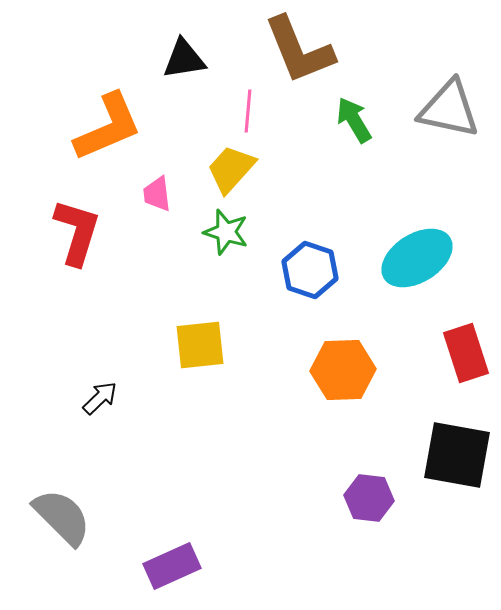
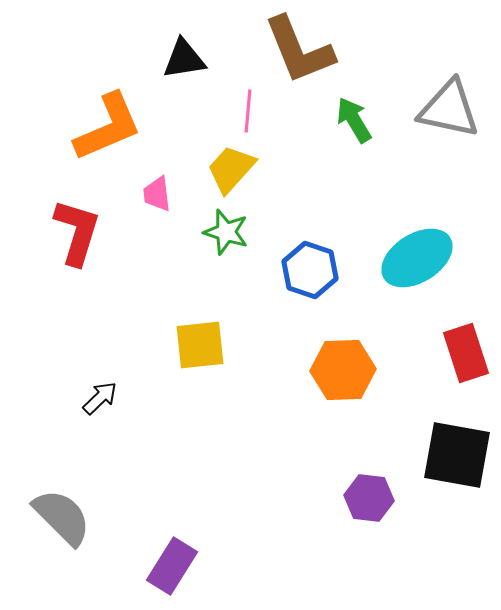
purple rectangle: rotated 34 degrees counterclockwise
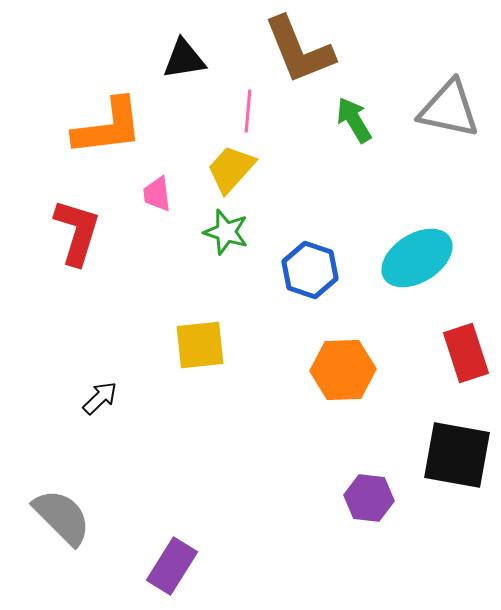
orange L-shape: rotated 16 degrees clockwise
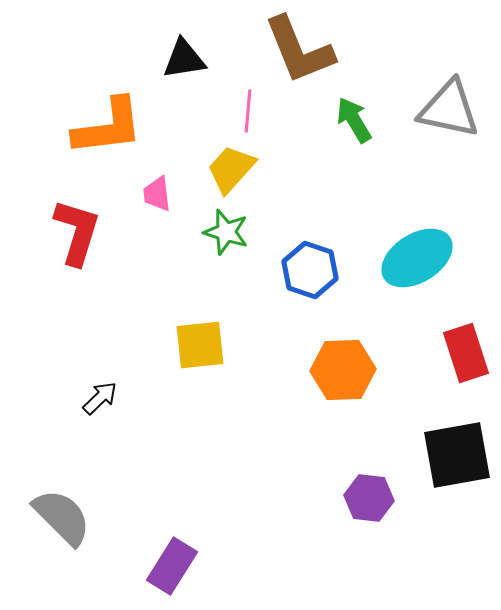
black square: rotated 20 degrees counterclockwise
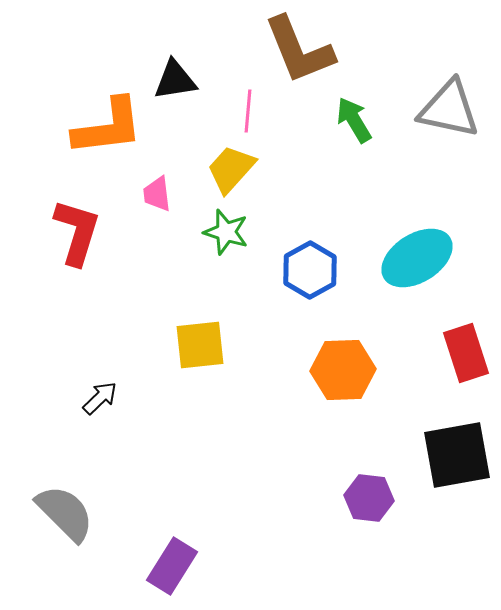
black triangle: moved 9 px left, 21 px down
blue hexagon: rotated 12 degrees clockwise
gray semicircle: moved 3 px right, 4 px up
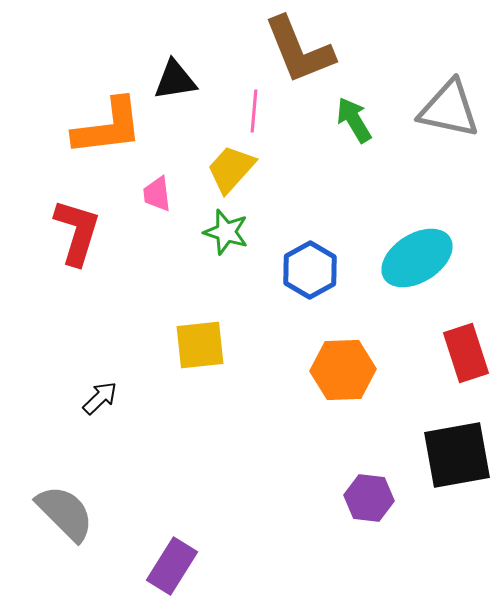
pink line: moved 6 px right
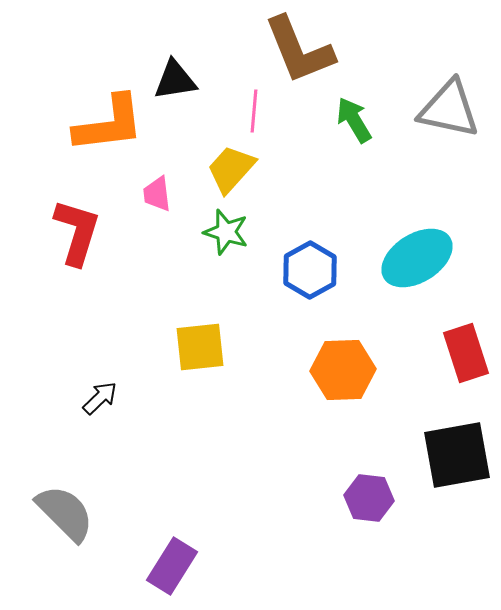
orange L-shape: moved 1 px right, 3 px up
yellow square: moved 2 px down
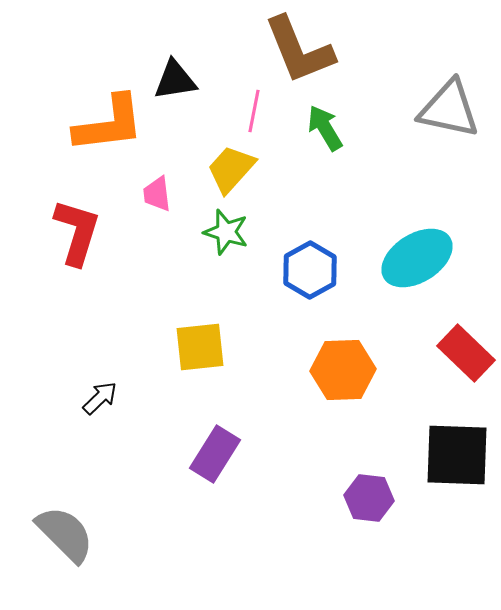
pink line: rotated 6 degrees clockwise
green arrow: moved 29 px left, 8 px down
red rectangle: rotated 28 degrees counterclockwise
black square: rotated 12 degrees clockwise
gray semicircle: moved 21 px down
purple rectangle: moved 43 px right, 112 px up
